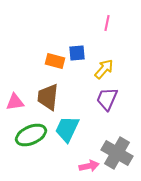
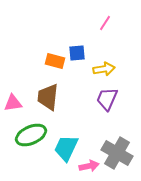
pink line: moved 2 px left; rotated 21 degrees clockwise
yellow arrow: rotated 40 degrees clockwise
pink triangle: moved 2 px left, 1 px down
cyan trapezoid: moved 1 px left, 19 px down
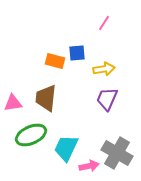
pink line: moved 1 px left
brown trapezoid: moved 2 px left, 1 px down
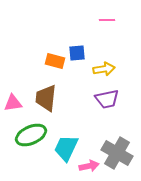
pink line: moved 3 px right, 3 px up; rotated 56 degrees clockwise
purple trapezoid: rotated 125 degrees counterclockwise
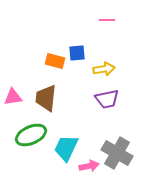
pink triangle: moved 6 px up
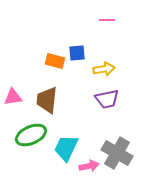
brown trapezoid: moved 1 px right, 2 px down
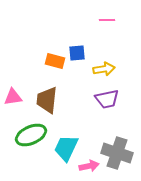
gray cross: rotated 12 degrees counterclockwise
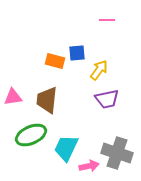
yellow arrow: moved 5 px left, 1 px down; rotated 45 degrees counterclockwise
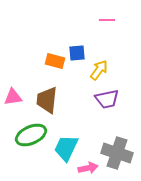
pink arrow: moved 1 px left, 2 px down
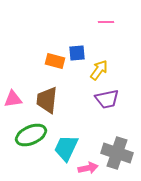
pink line: moved 1 px left, 2 px down
pink triangle: moved 2 px down
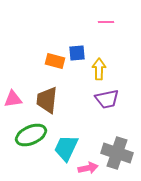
yellow arrow: moved 1 px up; rotated 35 degrees counterclockwise
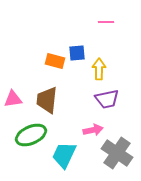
cyan trapezoid: moved 2 px left, 7 px down
gray cross: rotated 16 degrees clockwise
pink arrow: moved 5 px right, 38 px up
